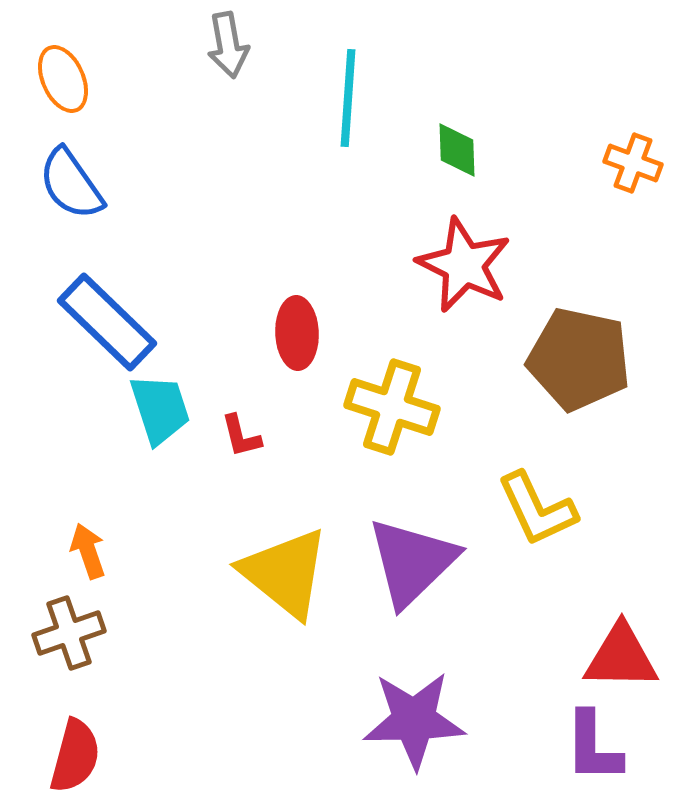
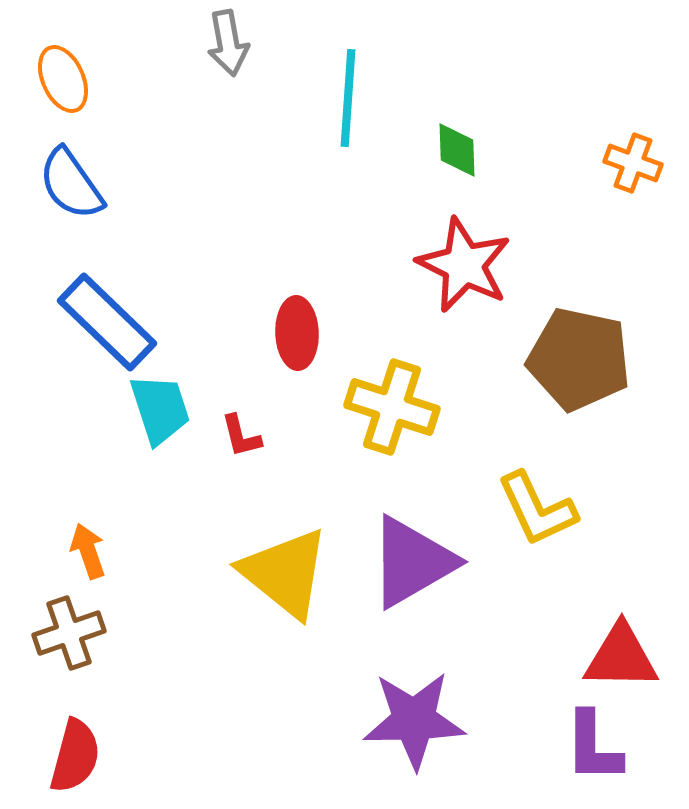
gray arrow: moved 2 px up
purple triangle: rotated 14 degrees clockwise
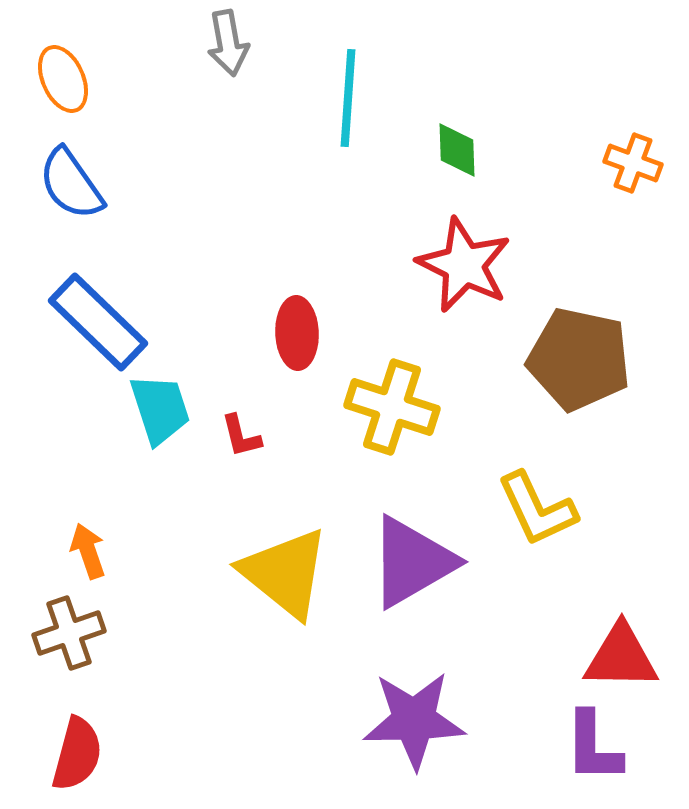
blue rectangle: moved 9 px left
red semicircle: moved 2 px right, 2 px up
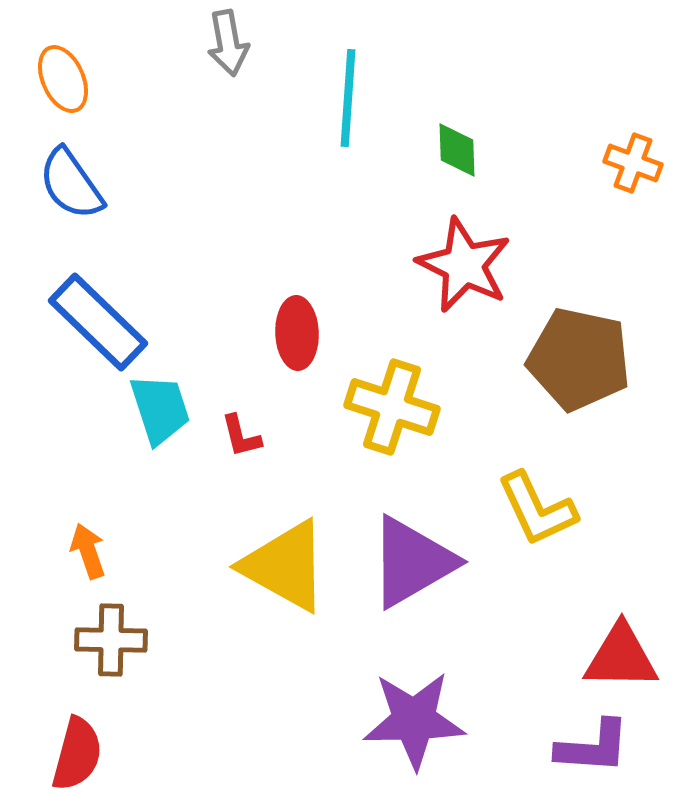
yellow triangle: moved 7 px up; rotated 10 degrees counterclockwise
brown cross: moved 42 px right, 7 px down; rotated 20 degrees clockwise
purple L-shape: rotated 86 degrees counterclockwise
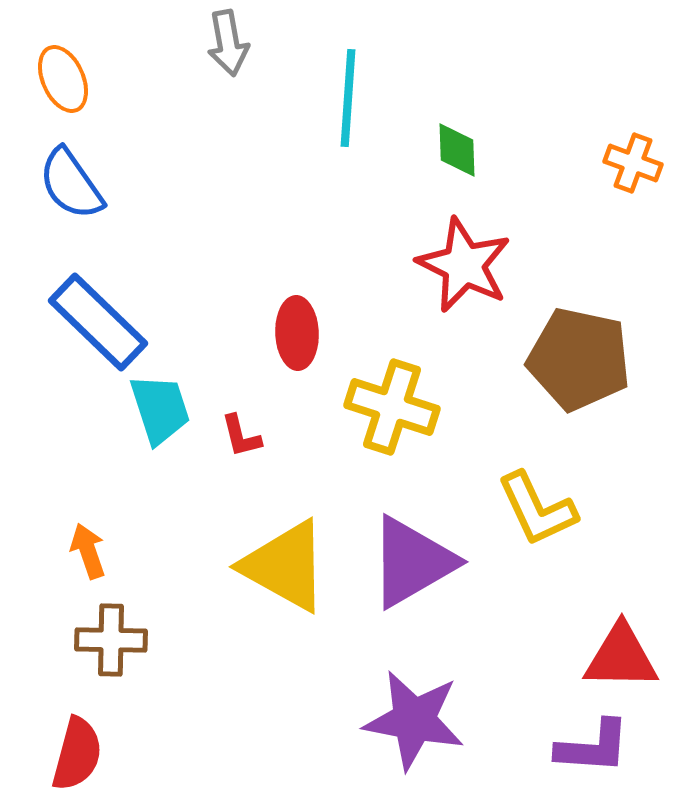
purple star: rotated 12 degrees clockwise
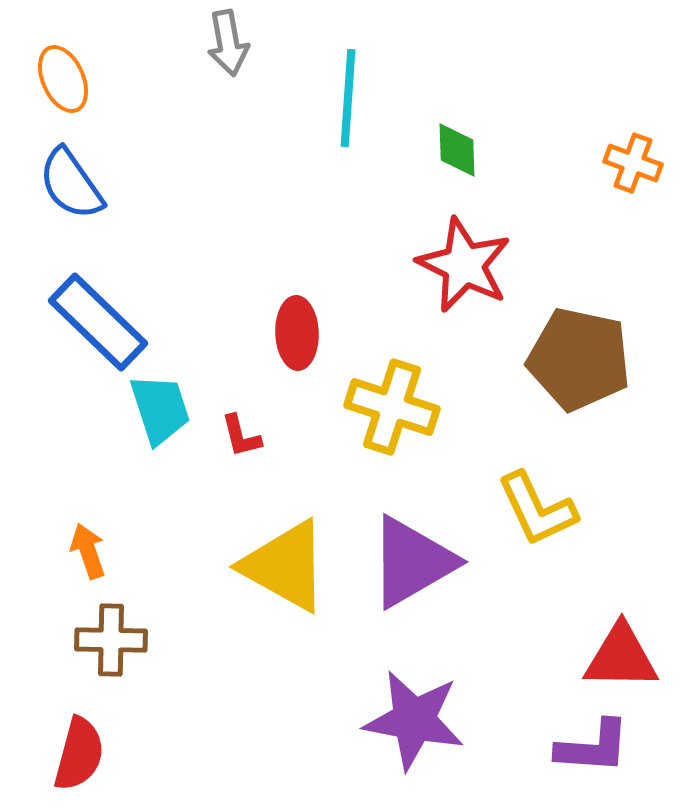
red semicircle: moved 2 px right
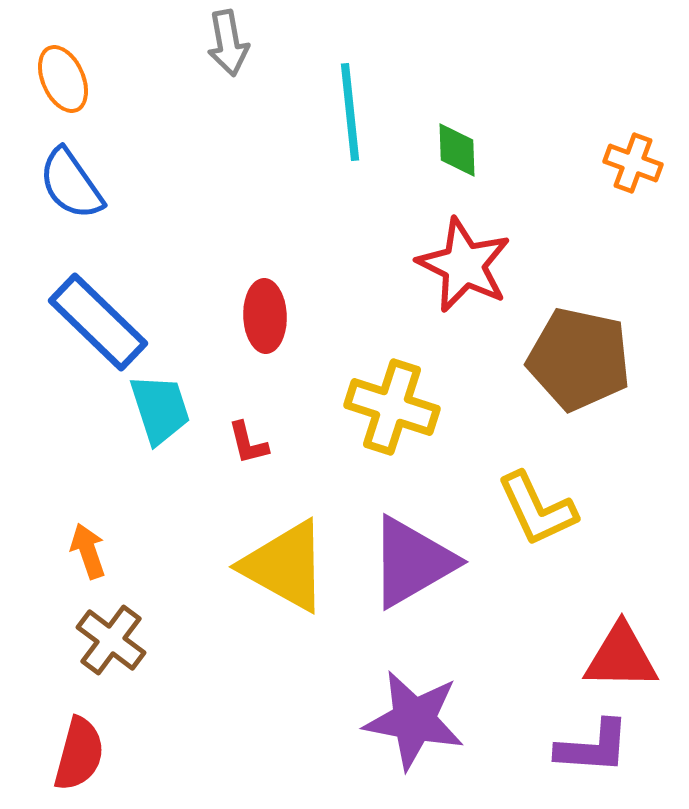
cyan line: moved 2 px right, 14 px down; rotated 10 degrees counterclockwise
red ellipse: moved 32 px left, 17 px up
red L-shape: moved 7 px right, 7 px down
brown cross: rotated 36 degrees clockwise
